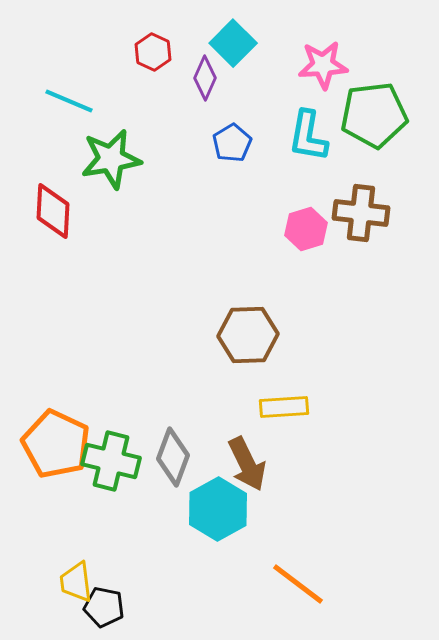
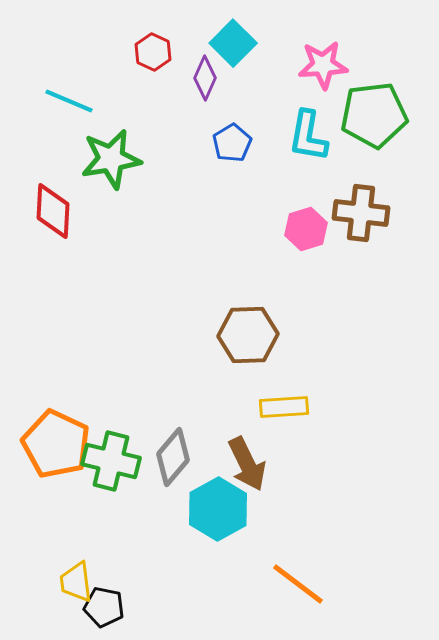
gray diamond: rotated 20 degrees clockwise
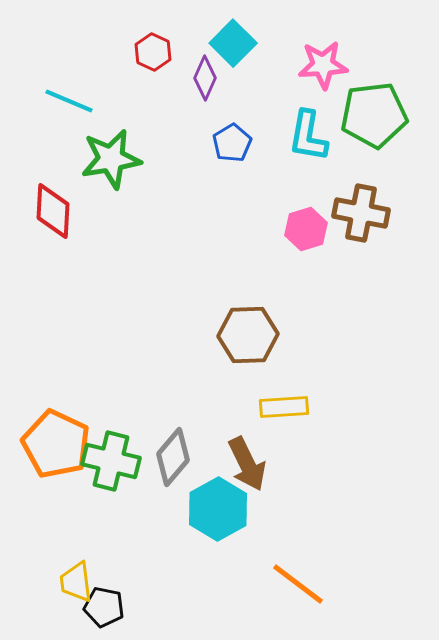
brown cross: rotated 4 degrees clockwise
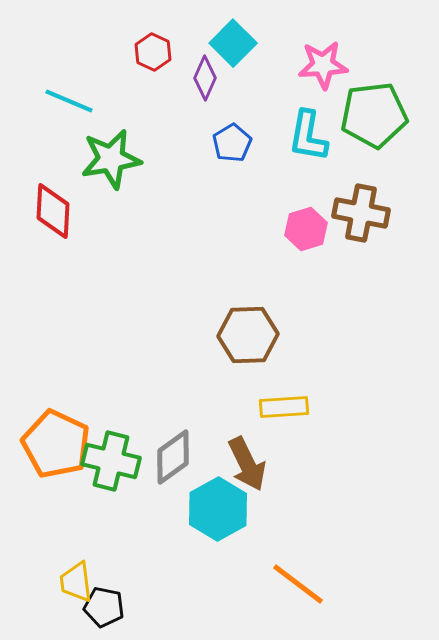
gray diamond: rotated 14 degrees clockwise
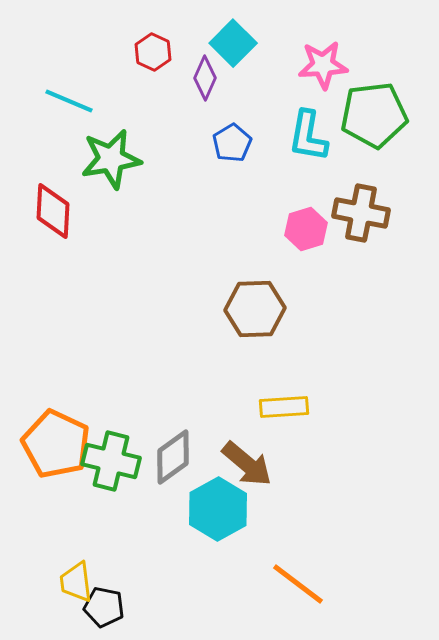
brown hexagon: moved 7 px right, 26 px up
brown arrow: rotated 24 degrees counterclockwise
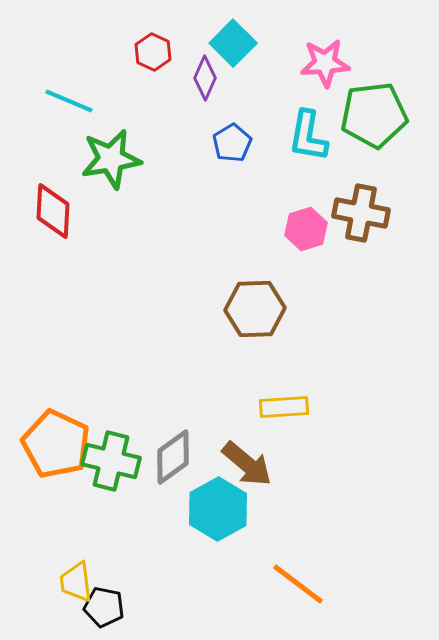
pink star: moved 2 px right, 2 px up
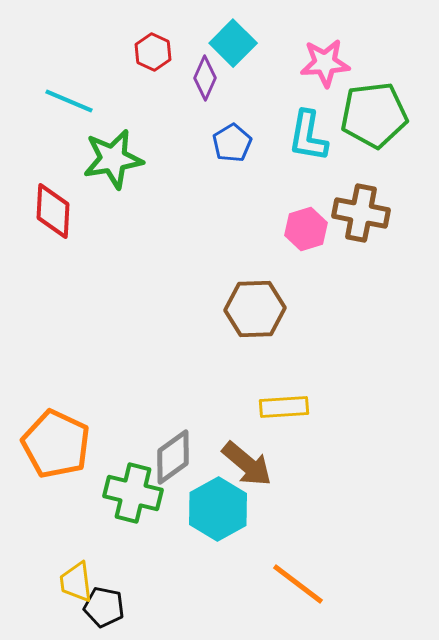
green star: moved 2 px right
green cross: moved 22 px right, 32 px down
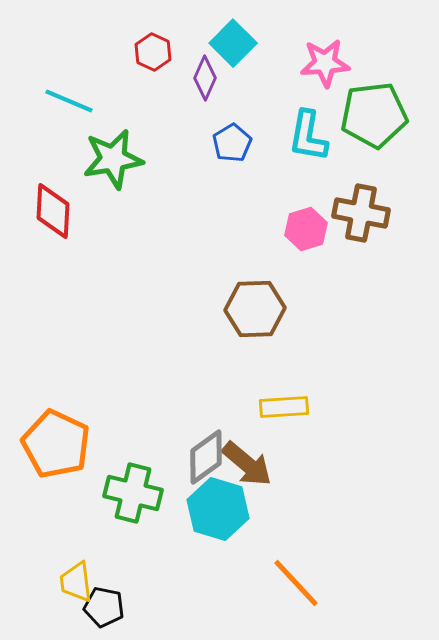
gray diamond: moved 33 px right
cyan hexagon: rotated 14 degrees counterclockwise
orange line: moved 2 px left, 1 px up; rotated 10 degrees clockwise
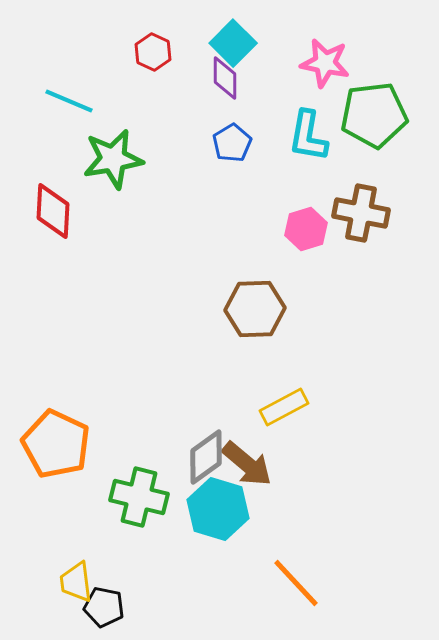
pink star: rotated 15 degrees clockwise
purple diamond: moved 20 px right; rotated 24 degrees counterclockwise
yellow rectangle: rotated 24 degrees counterclockwise
green cross: moved 6 px right, 4 px down
